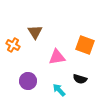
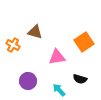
brown triangle: rotated 42 degrees counterclockwise
orange square: moved 1 px left, 3 px up; rotated 36 degrees clockwise
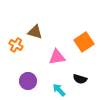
orange cross: moved 3 px right
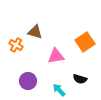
orange square: moved 1 px right
pink triangle: moved 1 px left, 1 px up
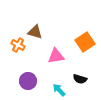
orange cross: moved 2 px right
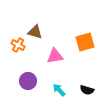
orange square: rotated 18 degrees clockwise
pink triangle: moved 1 px left
black semicircle: moved 7 px right, 11 px down
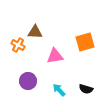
brown triangle: rotated 14 degrees counterclockwise
black semicircle: moved 1 px left, 1 px up
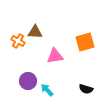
orange cross: moved 4 px up
cyan arrow: moved 12 px left
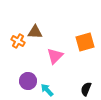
pink triangle: rotated 36 degrees counterclockwise
black semicircle: rotated 96 degrees clockwise
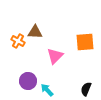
orange square: rotated 12 degrees clockwise
